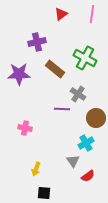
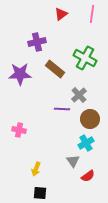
purple star: moved 1 px right
gray cross: moved 1 px right, 1 px down; rotated 14 degrees clockwise
brown circle: moved 6 px left, 1 px down
pink cross: moved 6 px left, 2 px down
black square: moved 4 px left
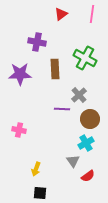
purple cross: rotated 24 degrees clockwise
brown rectangle: rotated 48 degrees clockwise
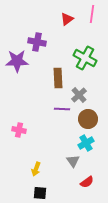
red triangle: moved 6 px right, 5 px down
brown rectangle: moved 3 px right, 9 px down
purple star: moved 3 px left, 13 px up
brown circle: moved 2 px left
red semicircle: moved 1 px left, 6 px down
